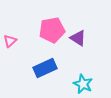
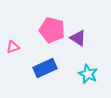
pink pentagon: rotated 25 degrees clockwise
pink triangle: moved 3 px right, 6 px down; rotated 24 degrees clockwise
cyan star: moved 5 px right, 10 px up
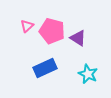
pink pentagon: moved 1 px down
pink triangle: moved 14 px right, 21 px up; rotated 24 degrees counterclockwise
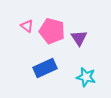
pink triangle: rotated 40 degrees counterclockwise
purple triangle: moved 1 px right; rotated 24 degrees clockwise
cyan star: moved 2 px left, 3 px down; rotated 12 degrees counterclockwise
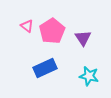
pink pentagon: rotated 25 degrees clockwise
purple triangle: moved 4 px right
cyan star: moved 3 px right, 1 px up
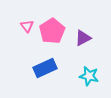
pink triangle: rotated 16 degrees clockwise
purple triangle: rotated 36 degrees clockwise
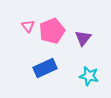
pink triangle: moved 1 px right
pink pentagon: rotated 10 degrees clockwise
purple triangle: rotated 24 degrees counterclockwise
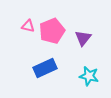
pink triangle: rotated 40 degrees counterclockwise
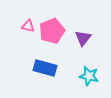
blue rectangle: rotated 40 degrees clockwise
